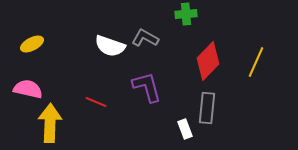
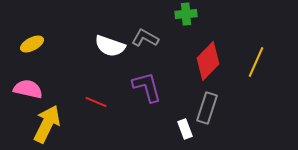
gray rectangle: rotated 12 degrees clockwise
yellow arrow: moved 3 px left, 1 px down; rotated 24 degrees clockwise
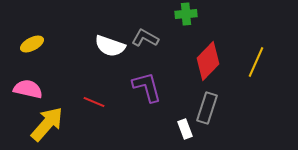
red line: moved 2 px left
yellow arrow: rotated 15 degrees clockwise
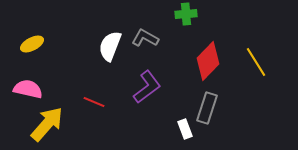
white semicircle: rotated 92 degrees clockwise
yellow line: rotated 56 degrees counterclockwise
purple L-shape: rotated 68 degrees clockwise
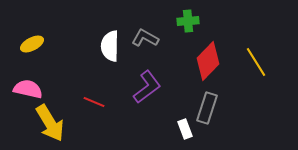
green cross: moved 2 px right, 7 px down
white semicircle: rotated 20 degrees counterclockwise
yellow arrow: moved 3 px right, 1 px up; rotated 108 degrees clockwise
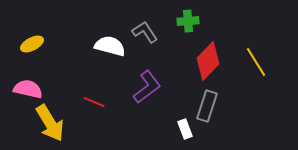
gray L-shape: moved 6 px up; rotated 28 degrees clockwise
white semicircle: rotated 104 degrees clockwise
gray rectangle: moved 2 px up
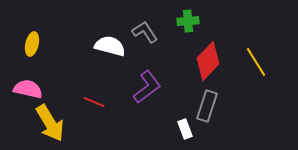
yellow ellipse: rotated 50 degrees counterclockwise
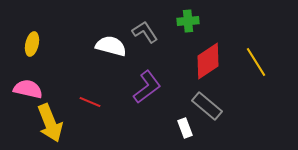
white semicircle: moved 1 px right
red diamond: rotated 12 degrees clockwise
red line: moved 4 px left
gray rectangle: rotated 68 degrees counterclockwise
yellow arrow: rotated 9 degrees clockwise
white rectangle: moved 1 px up
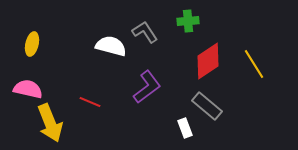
yellow line: moved 2 px left, 2 px down
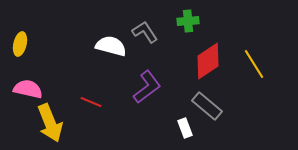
yellow ellipse: moved 12 px left
red line: moved 1 px right
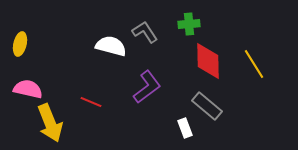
green cross: moved 1 px right, 3 px down
red diamond: rotated 57 degrees counterclockwise
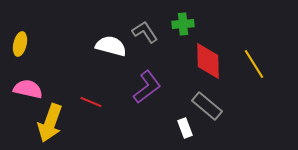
green cross: moved 6 px left
yellow arrow: rotated 42 degrees clockwise
